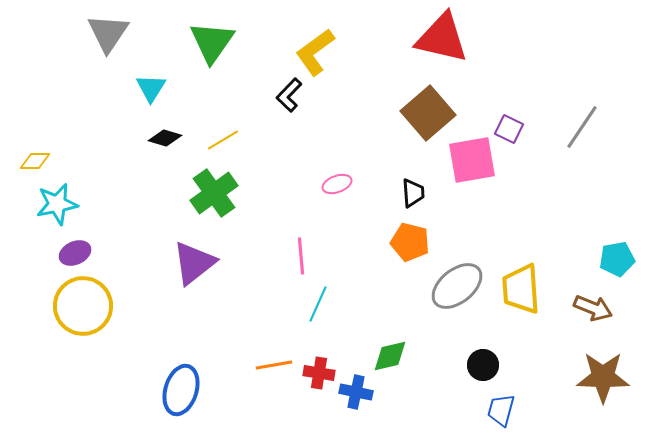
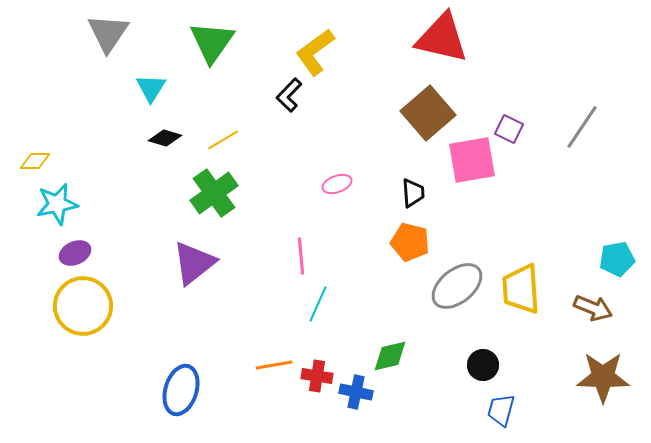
red cross: moved 2 px left, 3 px down
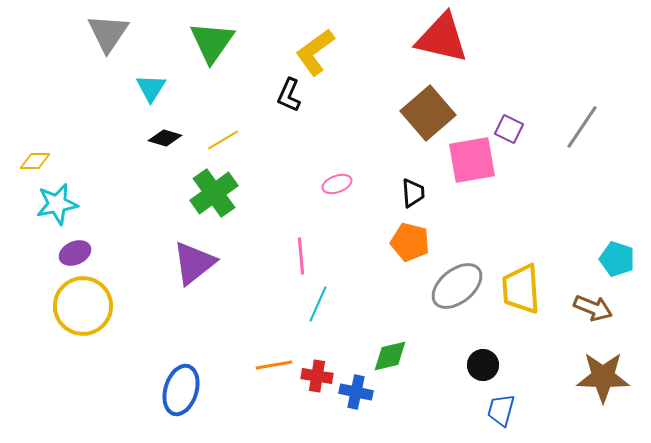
black L-shape: rotated 20 degrees counterclockwise
cyan pentagon: rotated 28 degrees clockwise
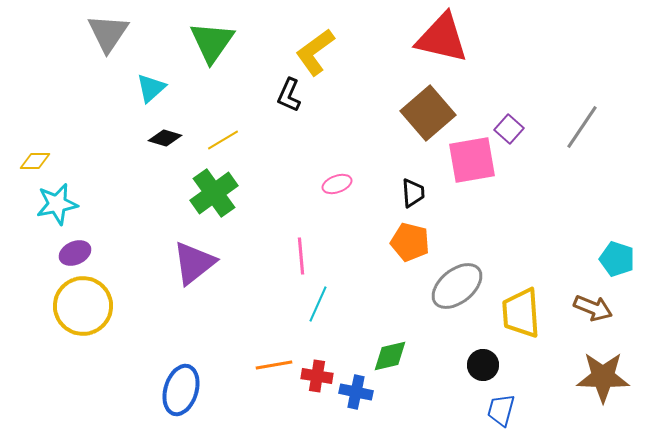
cyan triangle: rotated 16 degrees clockwise
purple square: rotated 16 degrees clockwise
yellow trapezoid: moved 24 px down
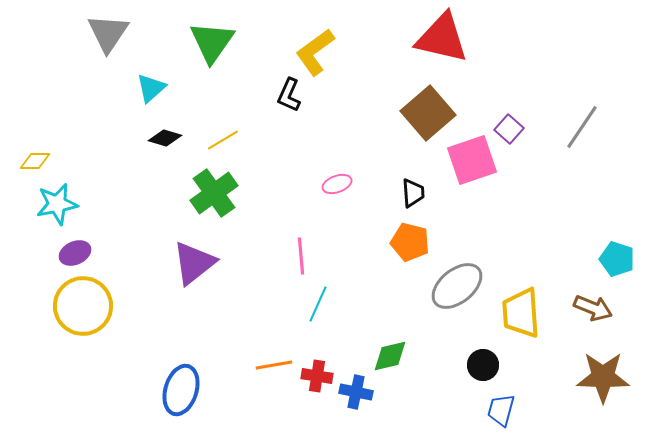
pink square: rotated 9 degrees counterclockwise
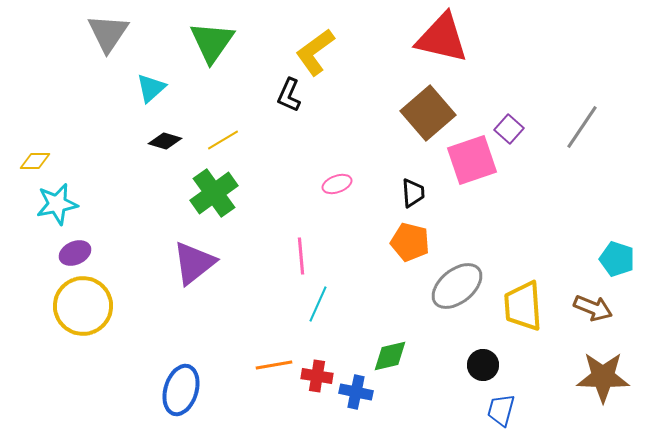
black diamond: moved 3 px down
yellow trapezoid: moved 2 px right, 7 px up
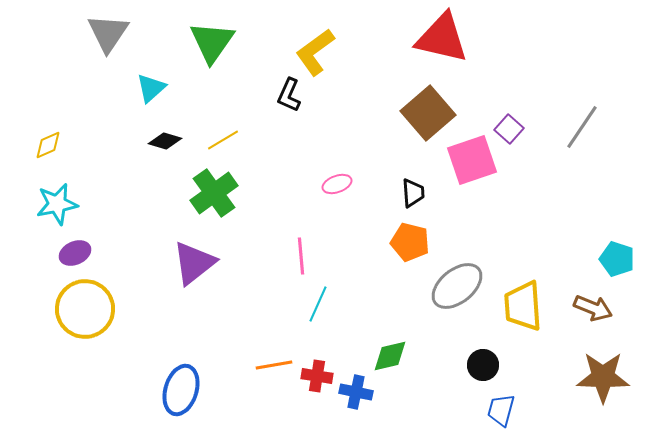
yellow diamond: moved 13 px right, 16 px up; rotated 24 degrees counterclockwise
yellow circle: moved 2 px right, 3 px down
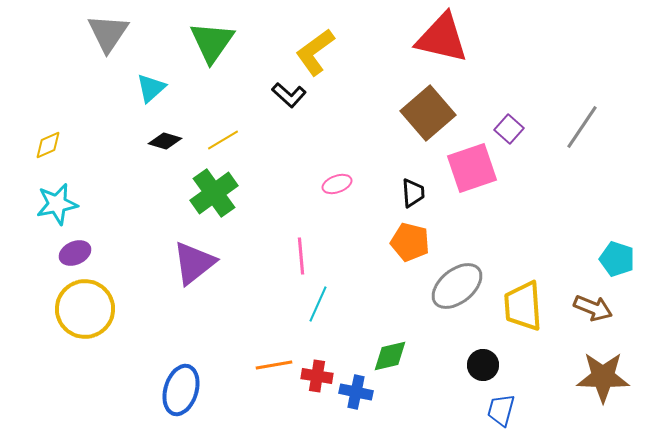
black L-shape: rotated 72 degrees counterclockwise
pink square: moved 8 px down
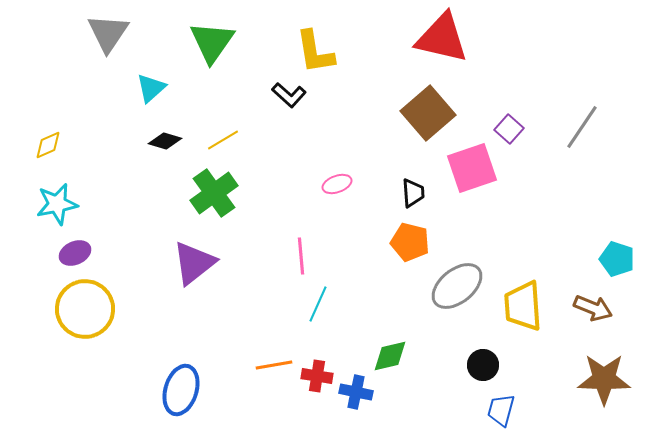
yellow L-shape: rotated 63 degrees counterclockwise
brown star: moved 1 px right, 2 px down
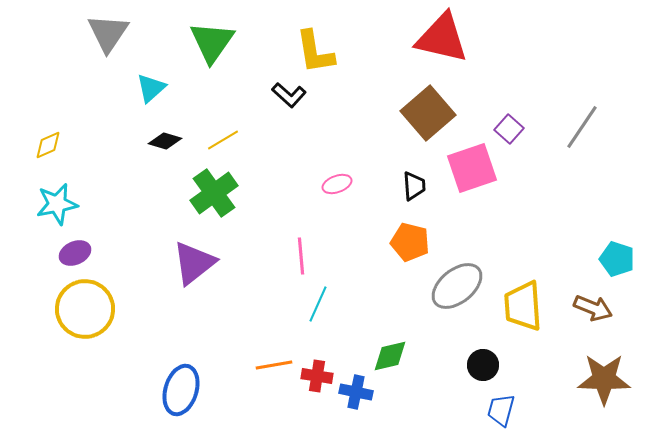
black trapezoid: moved 1 px right, 7 px up
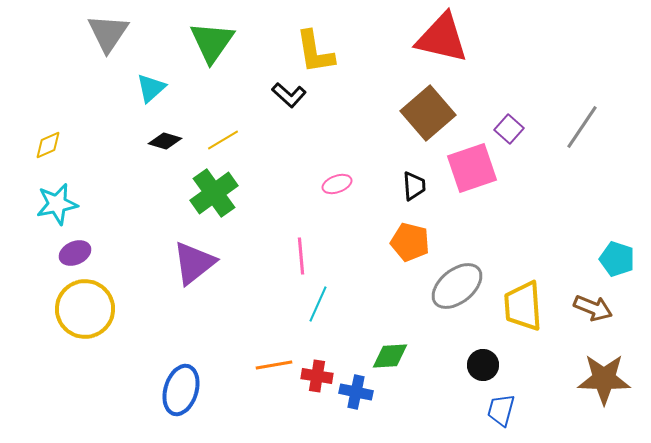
green diamond: rotated 9 degrees clockwise
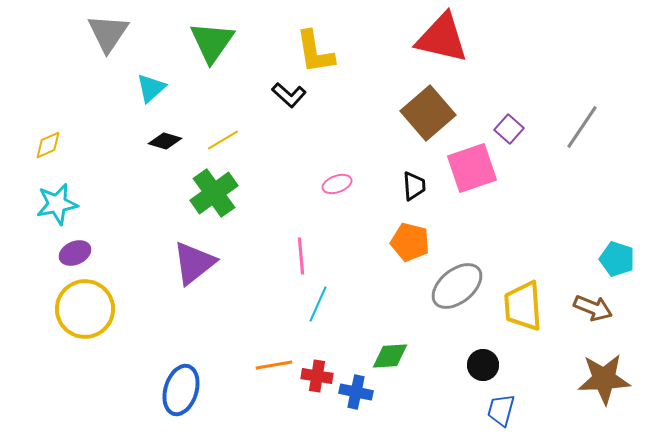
brown star: rotated 4 degrees counterclockwise
